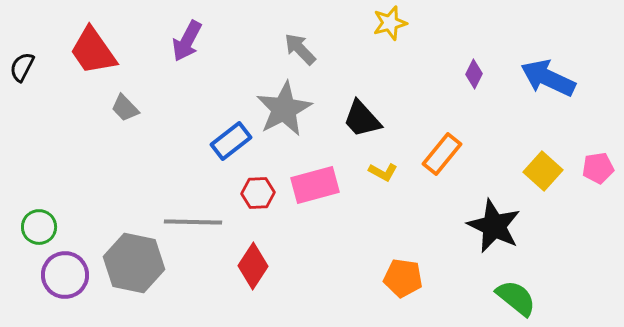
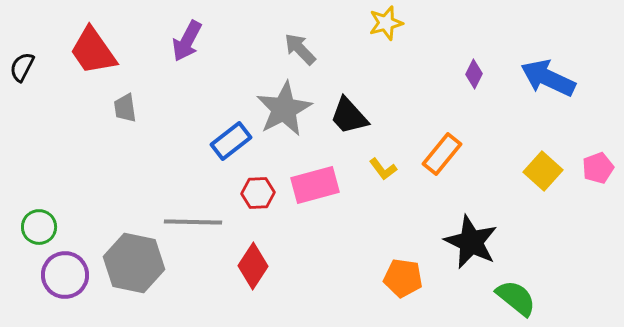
yellow star: moved 4 px left
gray trapezoid: rotated 36 degrees clockwise
black trapezoid: moved 13 px left, 3 px up
pink pentagon: rotated 12 degrees counterclockwise
yellow L-shape: moved 3 px up; rotated 24 degrees clockwise
black star: moved 23 px left, 16 px down
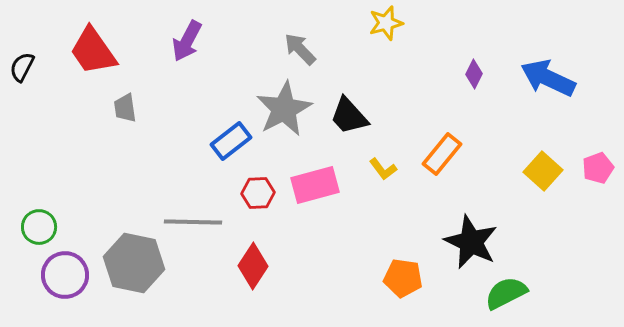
green semicircle: moved 10 px left, 5 px up; rotated 66 degrees counterclockwise
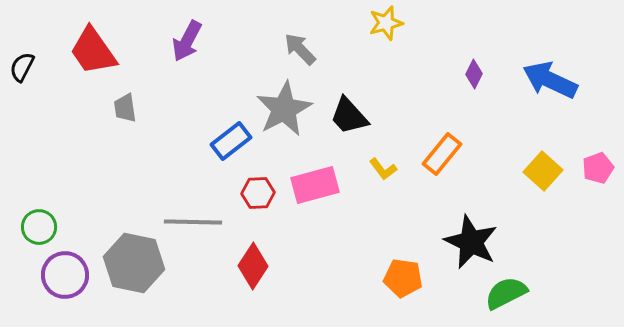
blue arrow: moved 2 px right, 2 px down
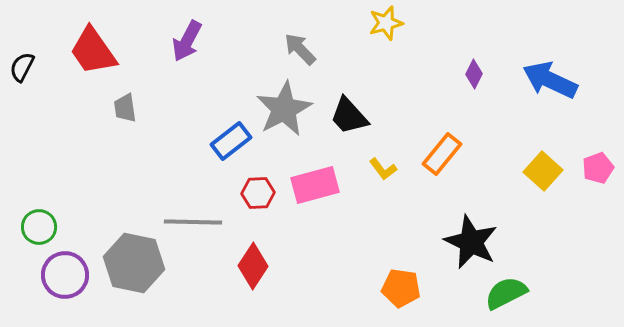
orange pentagon: moved 2 px left, 10 px down
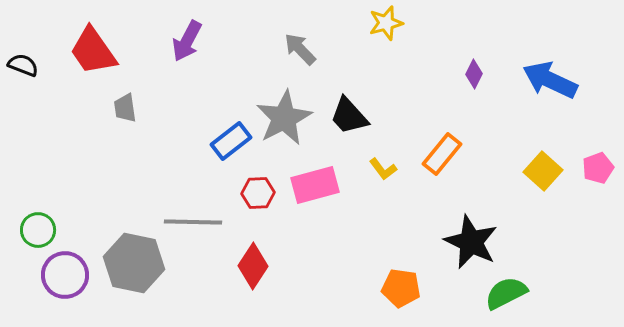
black semicircle: moved 1 px right, 2 px up; rotated 84 degrees clockwise
gray star: moved 9 px down
green circle: moved 1 px left, 3 px down
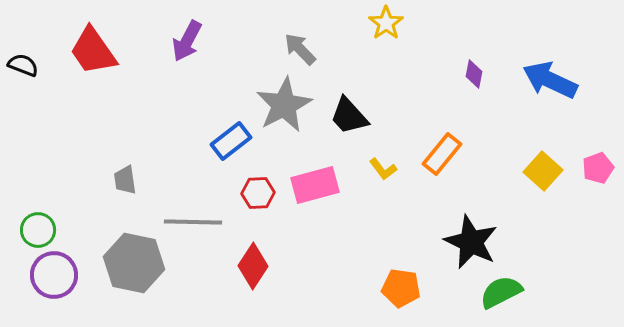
yellow star: rotated 20 degrees counterclockwise
purple diamond: rotated 16 degrees counterclockwise
gray trapezoid: moved 72 px down
gray star: moved 13 px up
purple circle: moved 11 px left
green semicircle: moved 5 px left, 1 px up
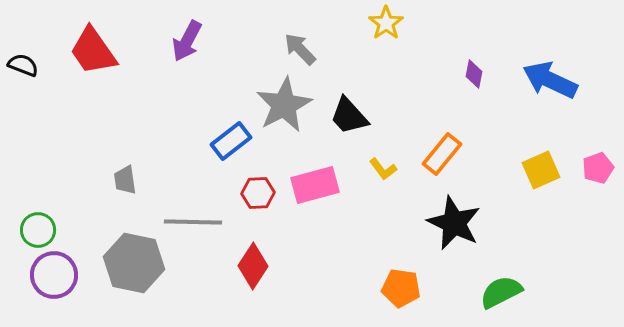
yellow square: moved 2 px left, 1 px up; rotated 24 degrees clockwise
black star: moved 17 px left, 19 px up
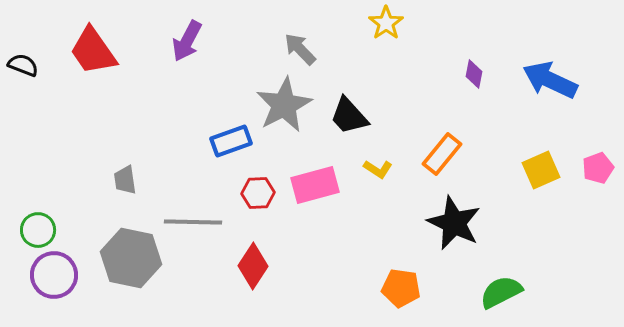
blue rectangle: rotated 18 degrees clockwise
yellow L-shape: moved 5 px left; rotated 20 degrees counterclockwise
gray hexagon: moved 3 px left, 5 px up
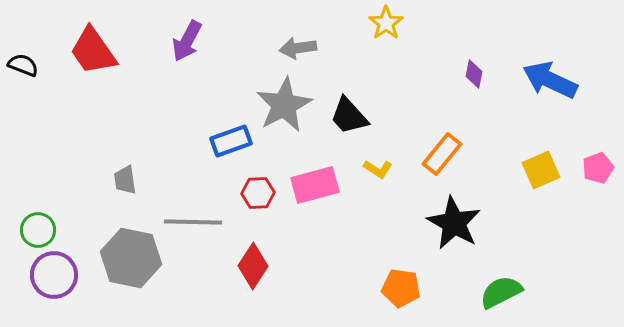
gray arrow: moved 2 px left, 1 px up; rotated 54 degrees counterclockwise
black star: rotated 4 degrees clockwise
